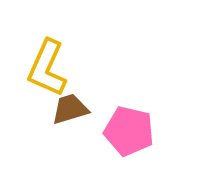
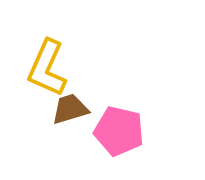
pink pentagon: moved 10 px left
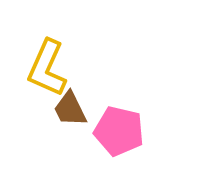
brown trapezoid: rotated 99 degrees counterclockwise
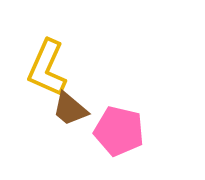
brown trapezoid: rotated 24 degrees counterclockwise
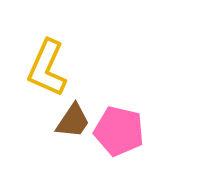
brown trapezoid: moved 3 px right, 12 px down; rotated 96 degrees counterclockwise
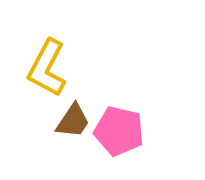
yellow L-shape: rotated 4 degrees clockwise
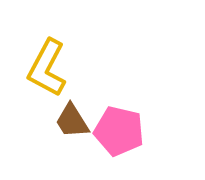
brown trapezoid: moved 1 px left; rotated 114 degrees clockwise
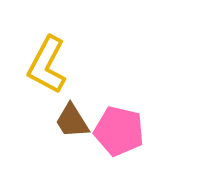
yellow L-shape: moved 3 px up
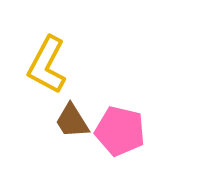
pink pentagon: moved 1 px right
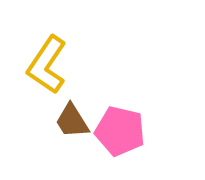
yellow L-shape: rotated 6 degrees clockwise
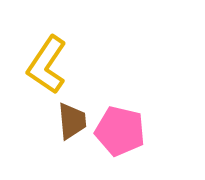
brown trapezoid: rotated 153 degrees counterclockwise
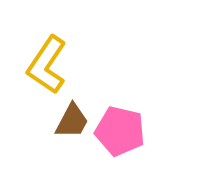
brown trapezoid: rotated 33 degrees clockwise
